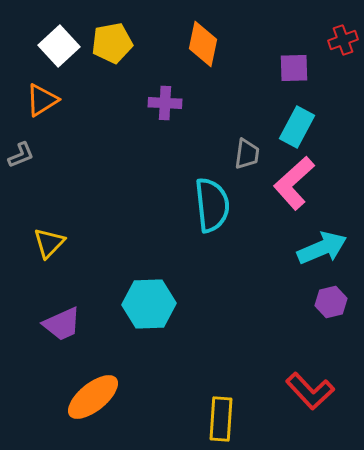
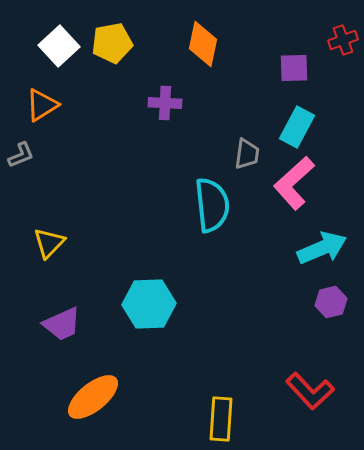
orange triangle: moved 5 px down
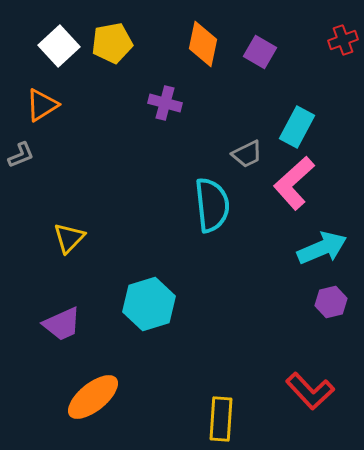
purple square: moved 34 px left, 16 px up; rotated 32 degrees clockwise
purple cross: rotated 12 degrees clockwise
gray trapezoid: rotated 56 degrees clockwise
yellow triangle: moved 20 px right, 5 px up
cyan hexagon: rotated 15 degrees counterclockwise
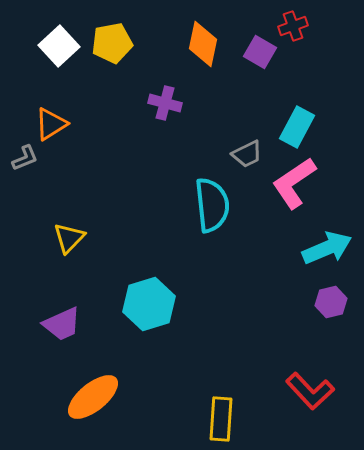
red cross: moved 50 px left, 14 px up
orange triangle: moved 9 px right, 19 px down
gray L-shape: moved 4 px right, 3 px down
pink L-shape: rotated 8 degrees clockwise
cyan arrow: moved 5 px right
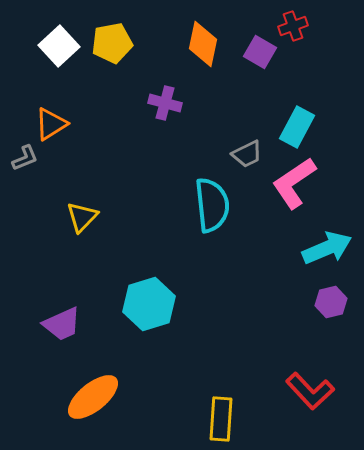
yellow triangle: moved 13 px right, 21 px up
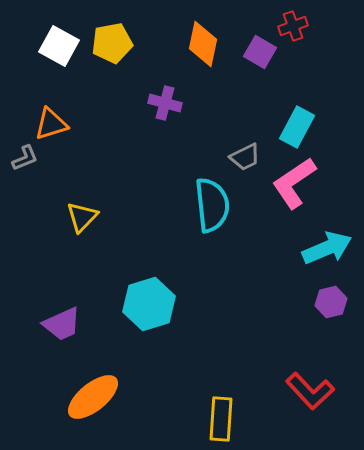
white square: rotated 18 degrees counterclockwise
orange triangle: rotated 15 degrees clockwise
gray trapezoid: moved 2 px left, 3 px down
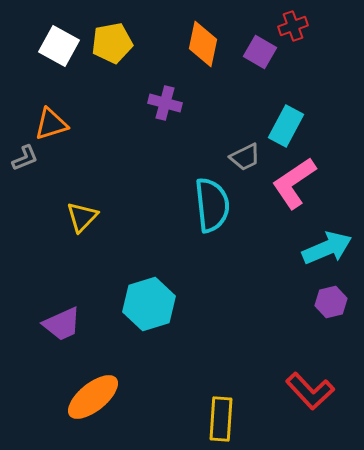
cyan rectangle: moved 11 px left, 1 px up
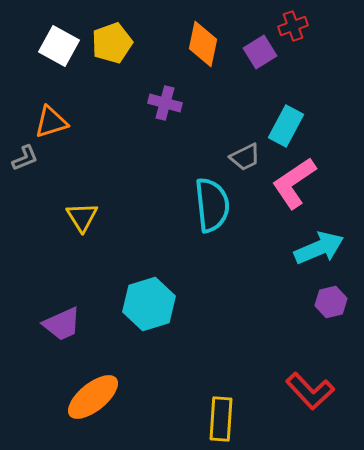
yellow pentagon: rotated 9 degrees counterclockwise
purple square: rotated 28 degrees clockwise
orange triangle: moved 2 px up
yellow triangle: rotated 16 degrees counterclockwise
cyan arrow: moved 8 px left
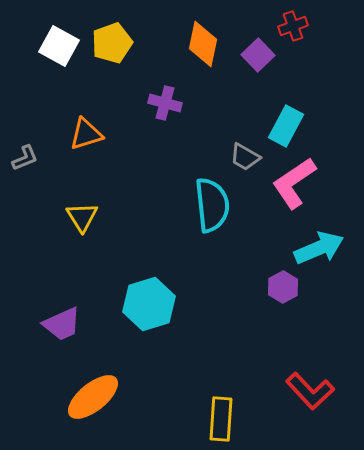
purple square: moved 2 px left, 3 px down; rotated 12 degrees counterclockwise
orange triangle: moved 35 px right, 12 px down
gray trapezoid: rotated 56 degrees clockwise
purple hexagon: moved 48 px left, 15 px up; rotated 16 degrees counterclockwise
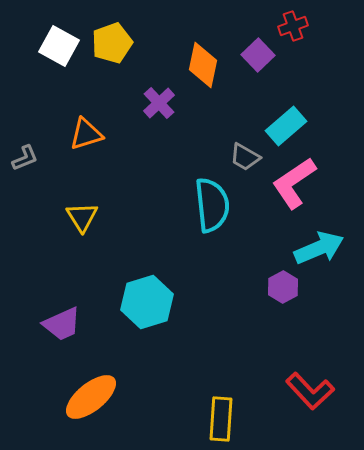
orange diamond: moved 21 px down
purple cross: moved 6 px left; rotated 32 degrees clockwise
cyan rectangle: rotated 21 degrees clockwise
cyan hexagon: moved 2 px left, 2 px up
orange ellipse: moved 2 px left
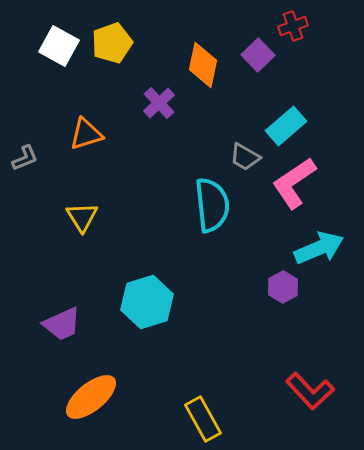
yellow rectangle: moved 18 px left; rotated 33 degrees counterclockwise
